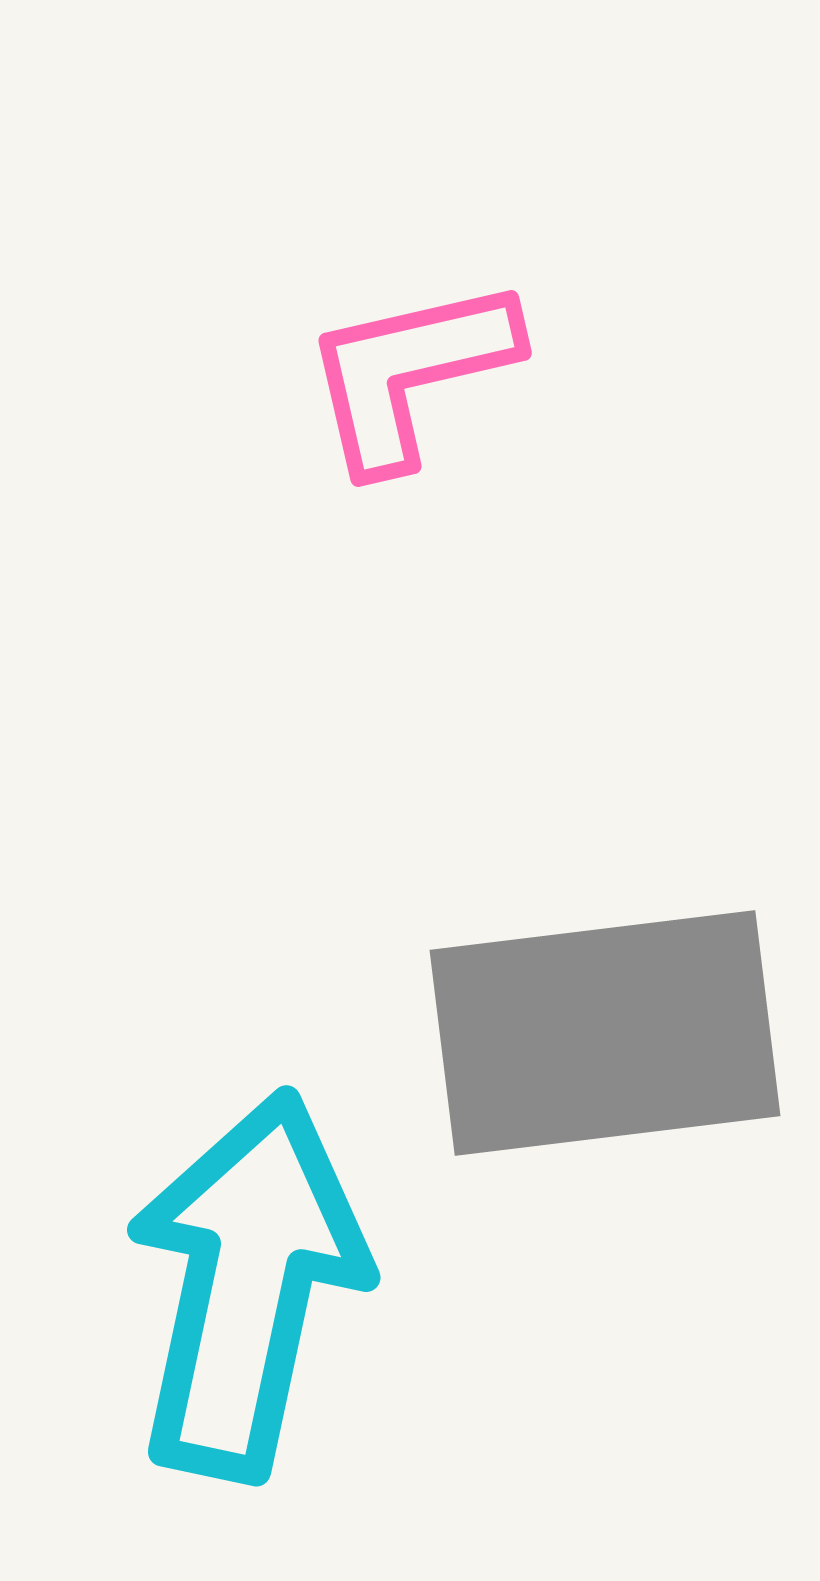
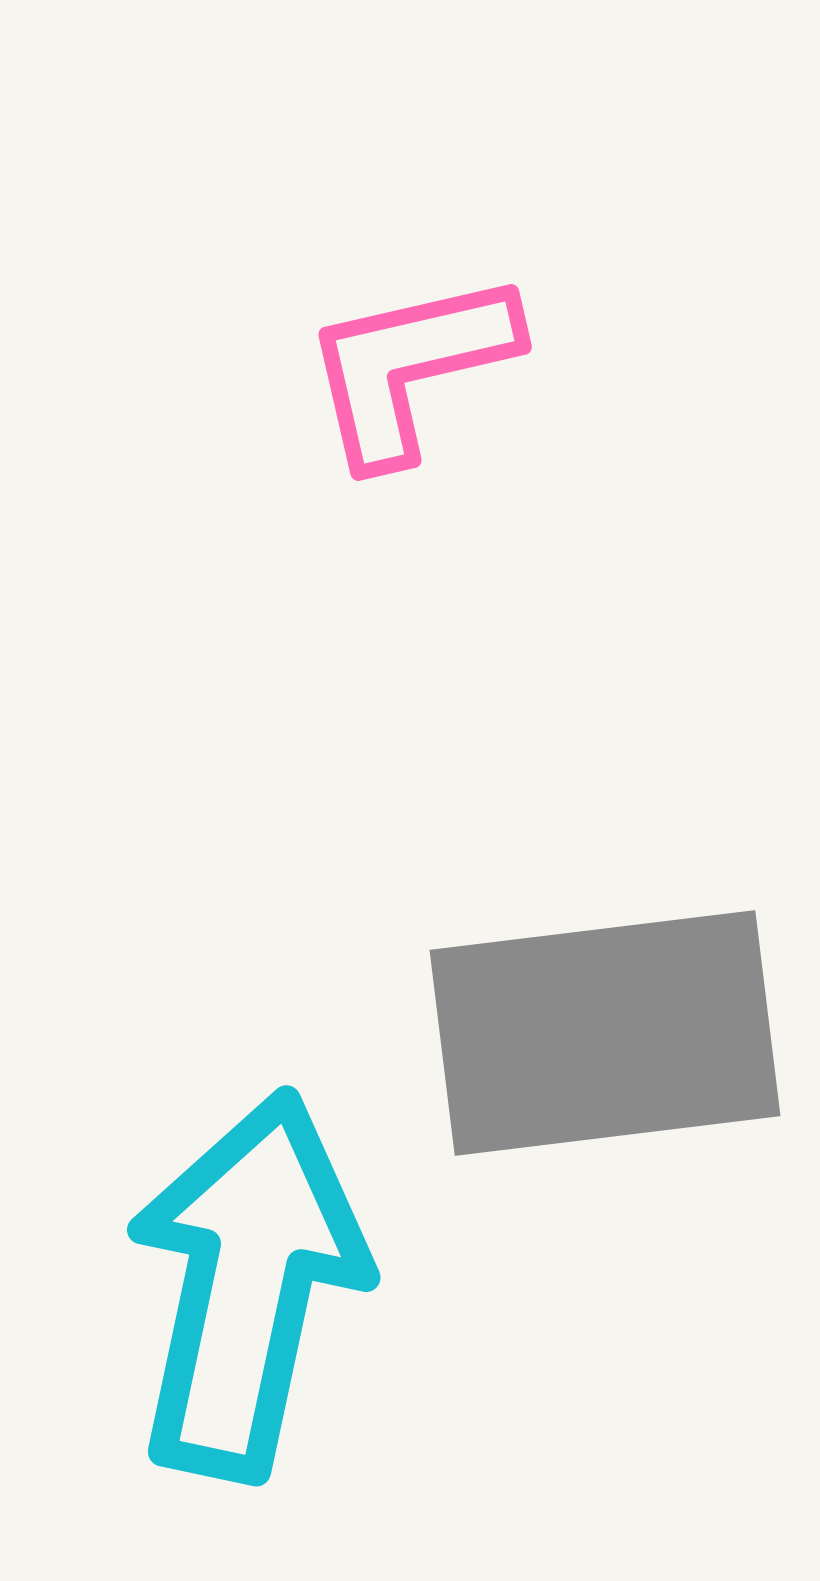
pink L-shape: moved 6 px up
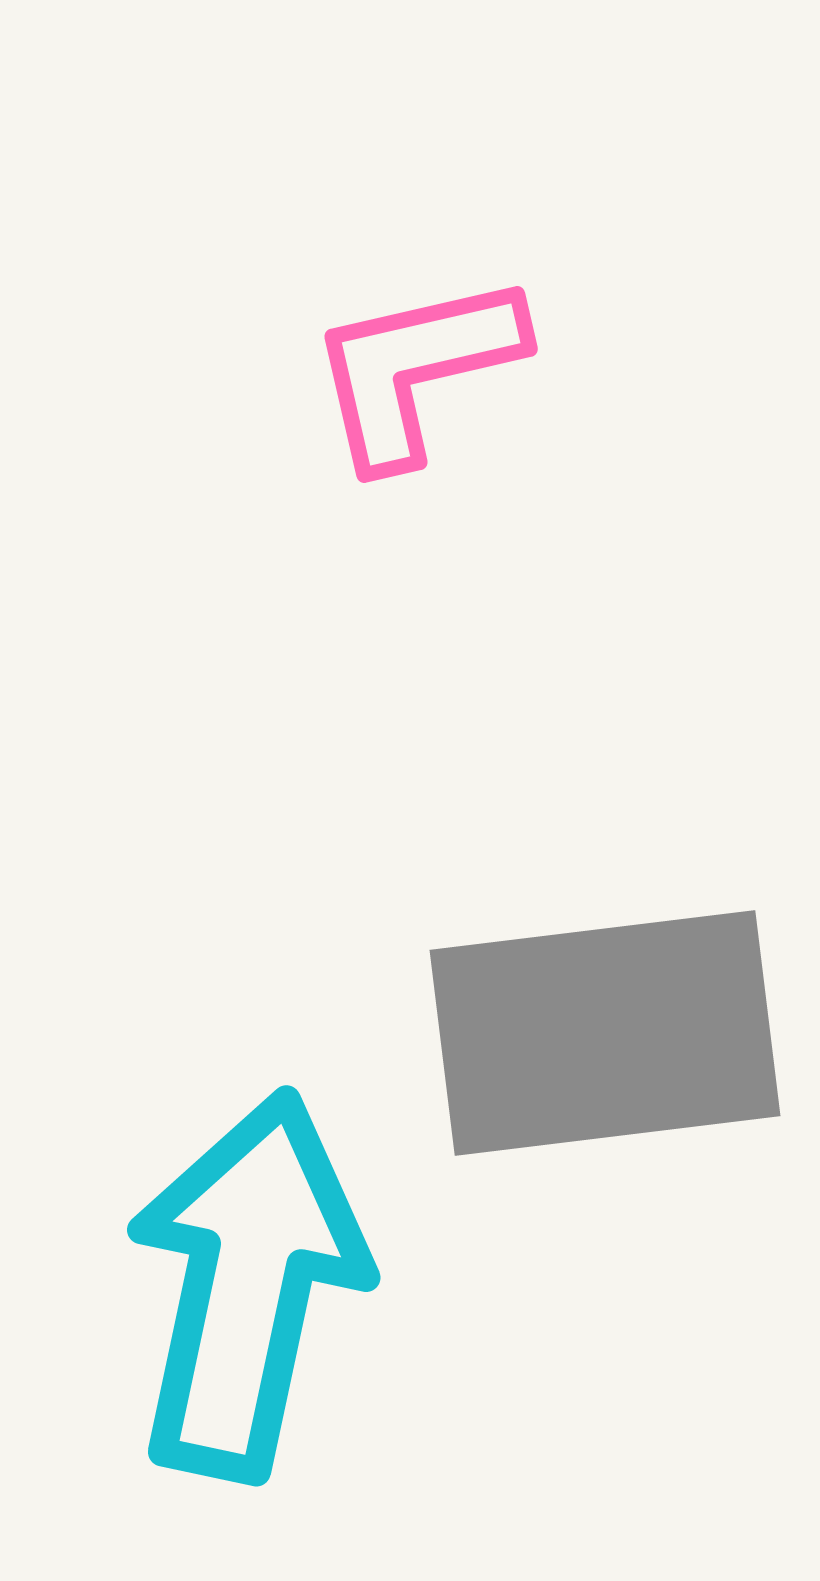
pink L-shape: moved 6 px right, 2 px down
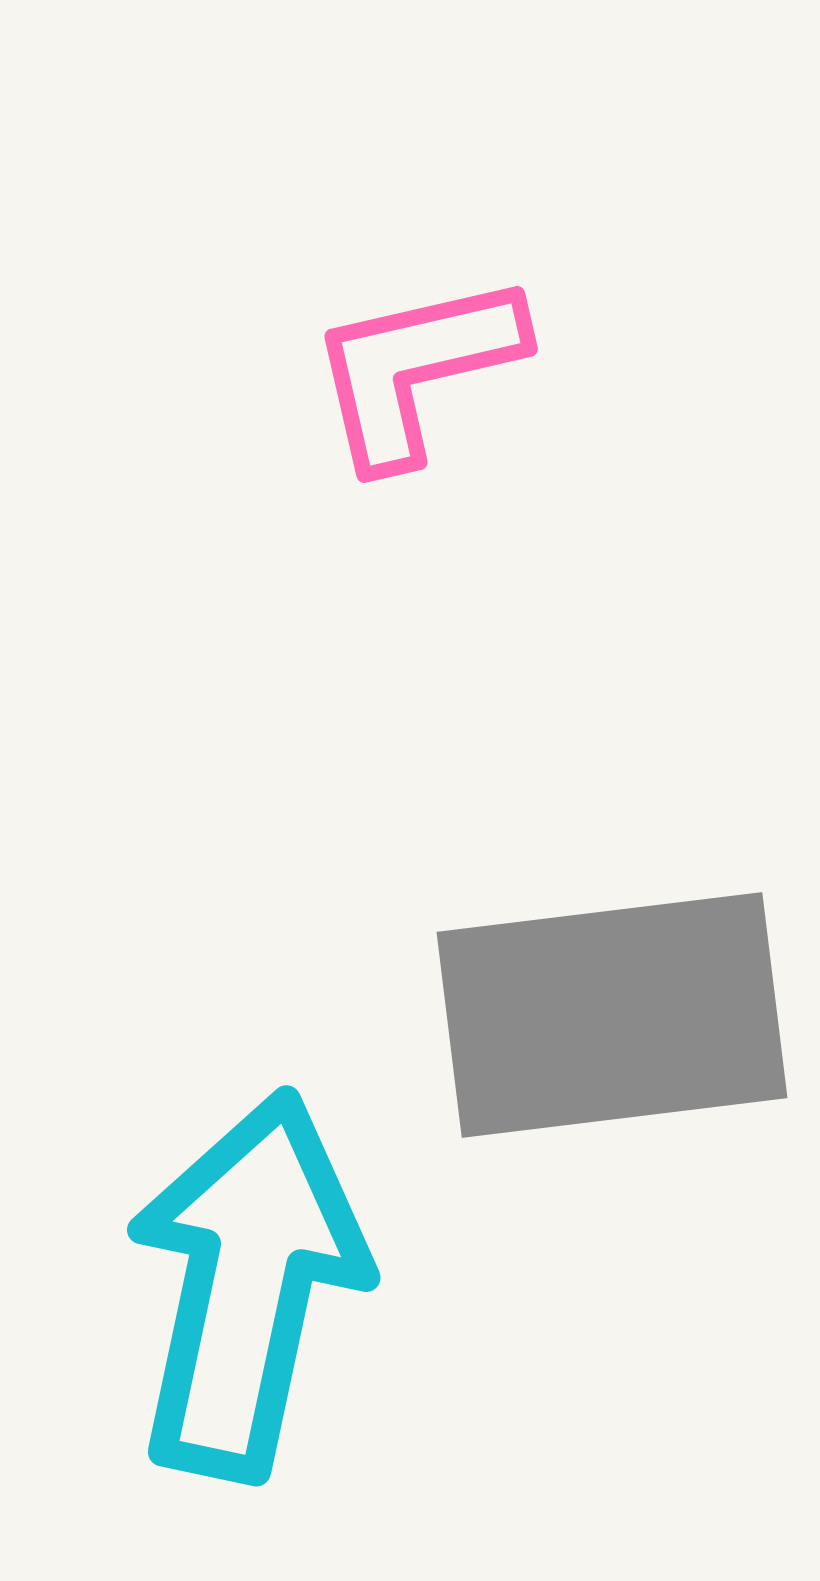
gray rectangle: moved 7 px right, 18 px up
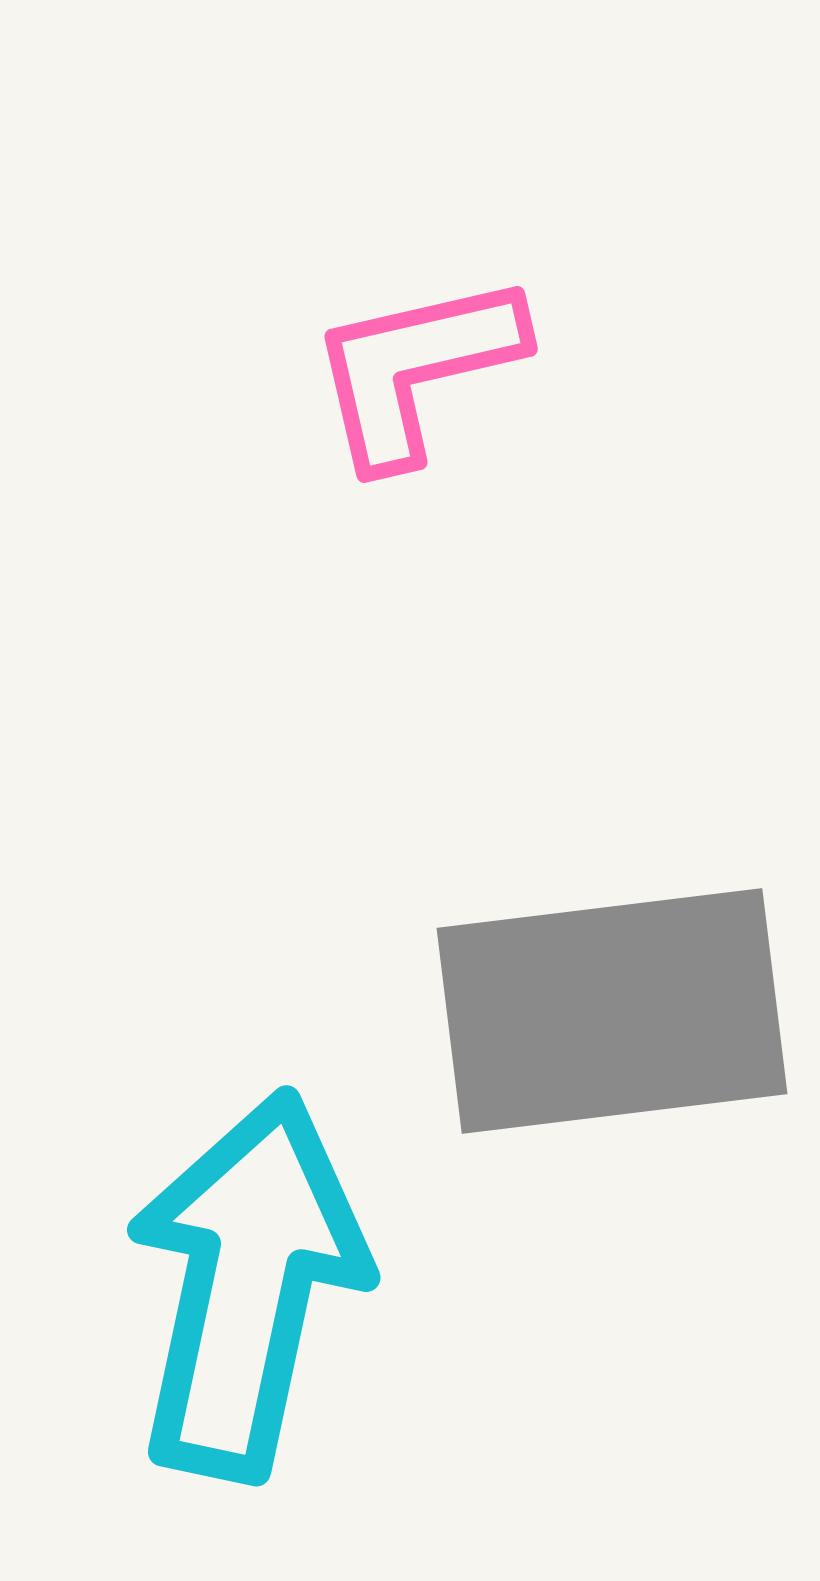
gray rectangle: moved 4 px up
